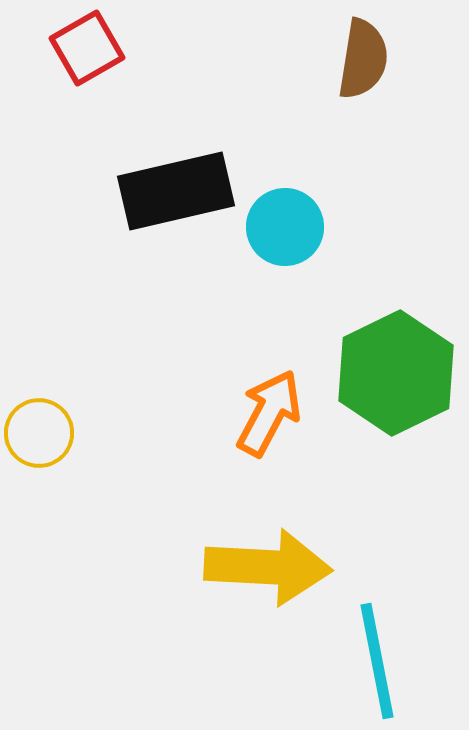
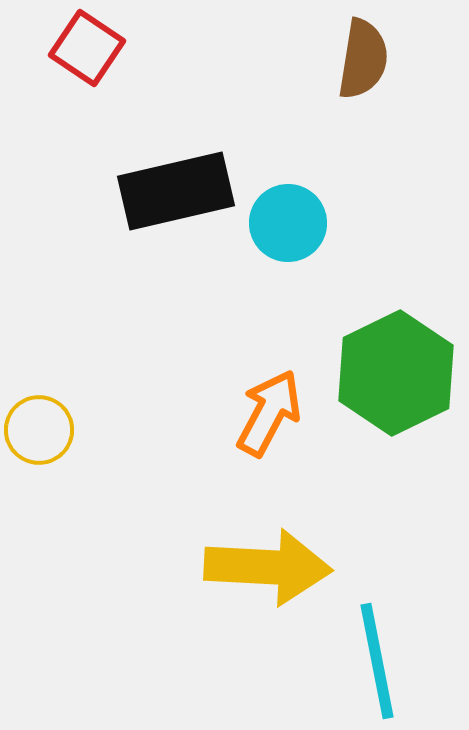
red square: rotated 26 degrees counterclockwise
cyan circle: moved 3 px right, 4 px up
yellow circle: moved 3 px up
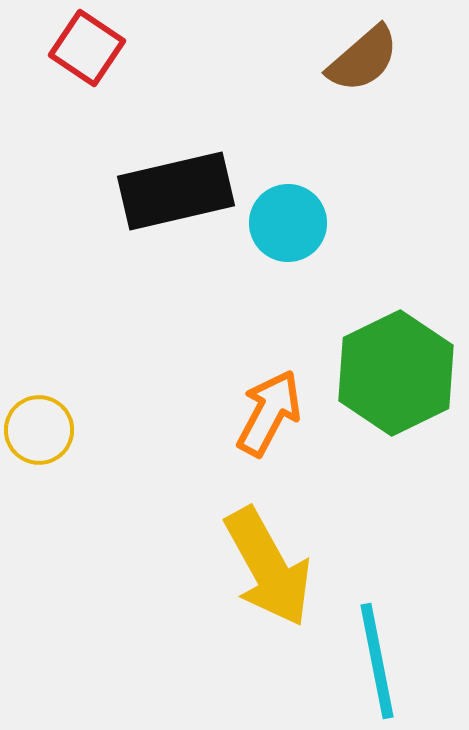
brown semicircle: rotated 40 degrees clockwise
yellow arrow: rotated 58 degrees clockwise
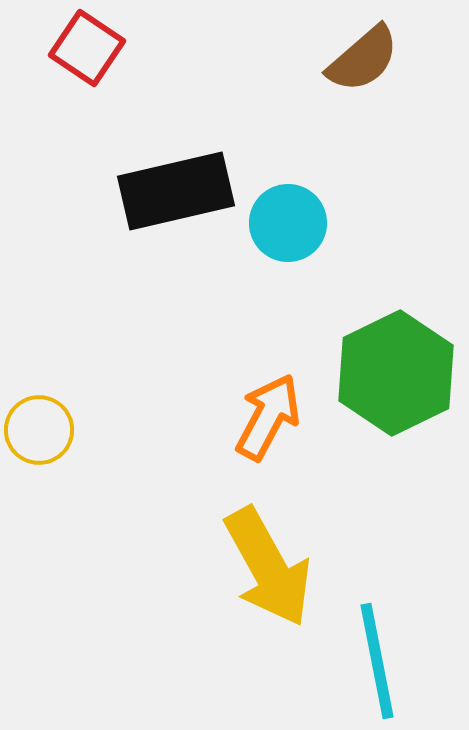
orange arrow: moved 1 px left, 4 px down
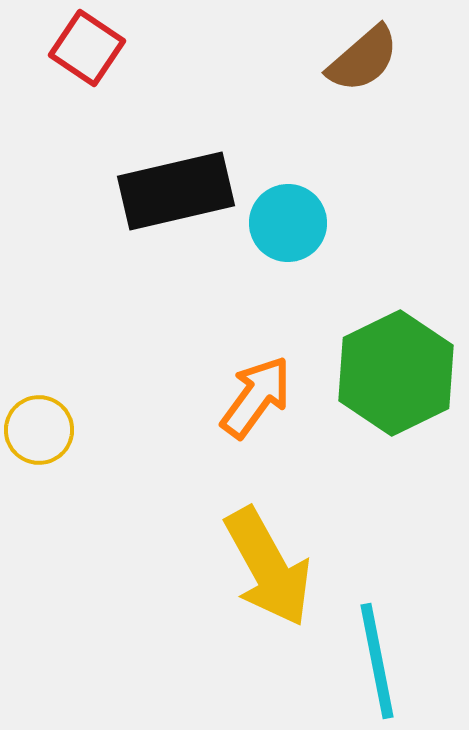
orange arrow: moved 12 px left, 20 px up; rotated 8 degrees clockwise
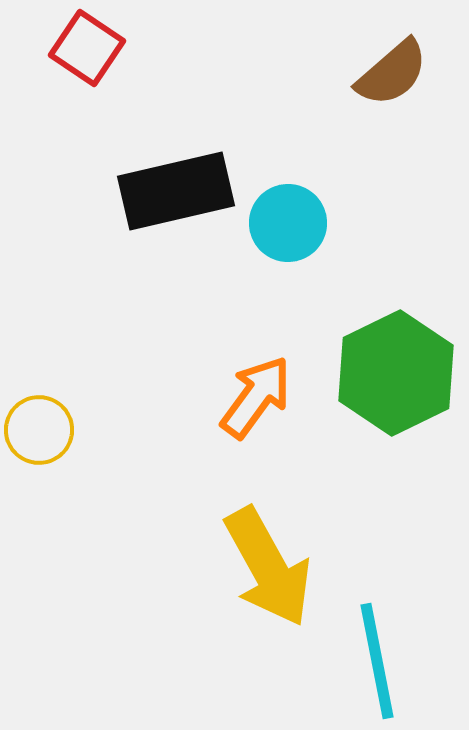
brown semicircle: moved 29 px right, 14 px down
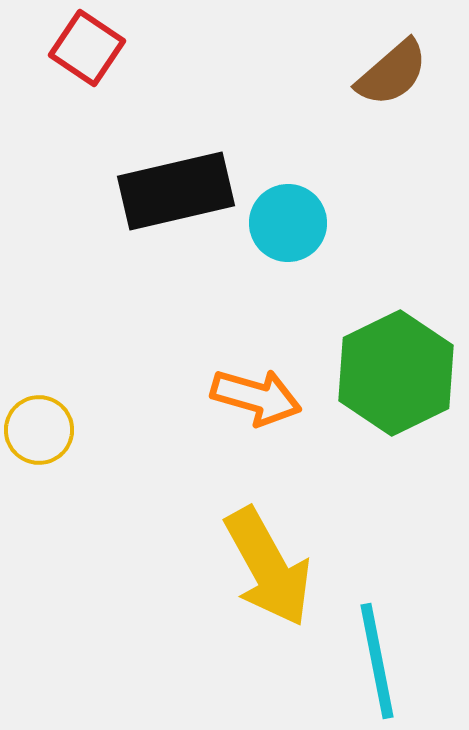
orange arrow: rotated 70 degrees clockwise
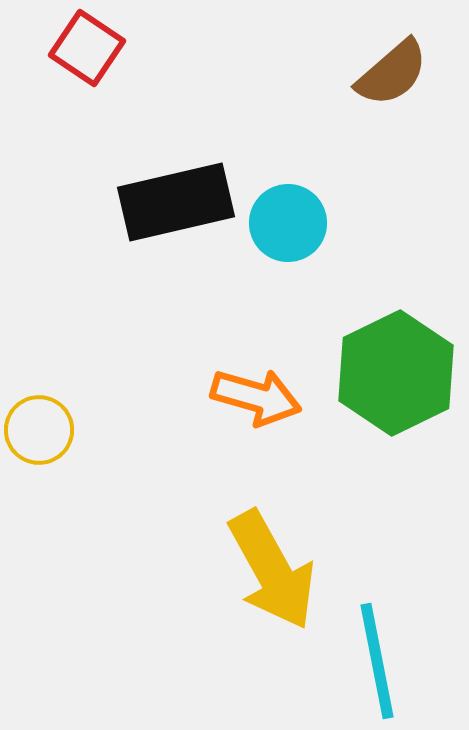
black rectangle: moved 11 px down
yellow arrow: moved 4 px right, 3 px down
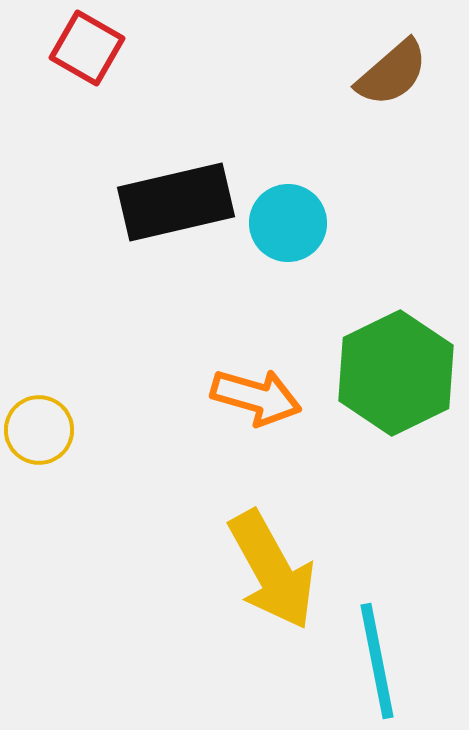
red square: rotated 4 degrees counterclockwise
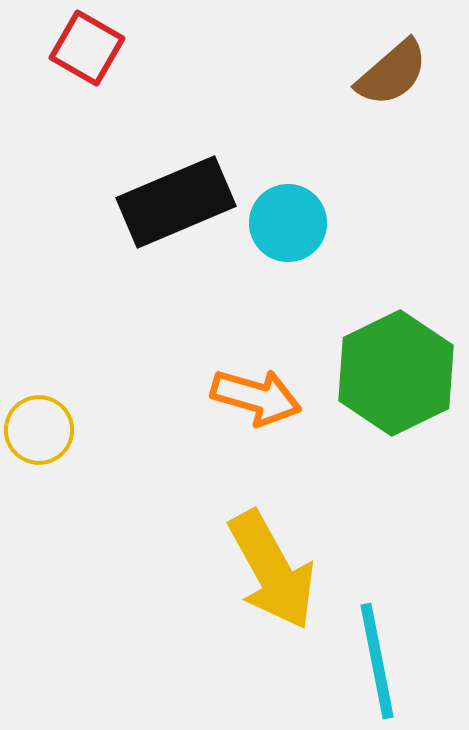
black rectangle: rotated 10 degrees counterclockwise
